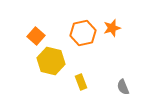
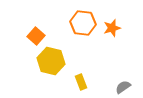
orange hexagon: moved 10 px up; rotated 20 degrees clockwise
gray semicircle: rotated 77 degrees clockwise
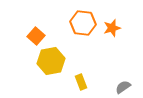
yellow hexagon: rotated 24 degrees counterclockwise
